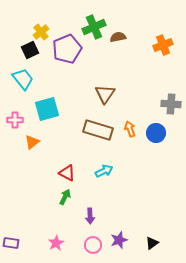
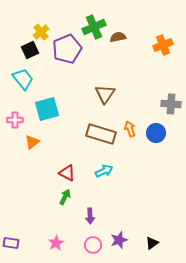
brown rectangle: moved 3 px right, 4 px down
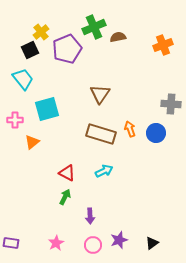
brown triangle: moved 5 px left
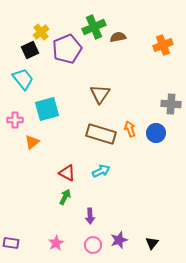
cyan arrow: moved 3 px left
black triangle: rotated 16 degrees counterclockwise
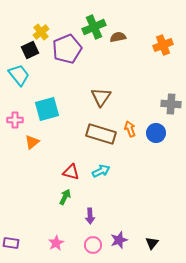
cyan trapezoid: moved 4 px left, 4 px up
brown triangle: moved 1 px right, 3 px down
red triangle: moved 4 px right, 1 px up; rotated 12 degrees counterclockwise
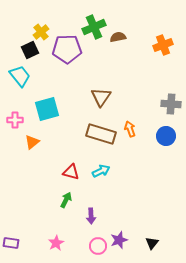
purple pentagon: rotated 20 degrees clockwise
cyan trapezoid: moved 1 px right, 1 px down
blue circle: moved 10 px right, 3 px down
green arrow: moved 1 px right, 3 px down
purple arrow: moved 1 px right
pink circle: moved 5 px right, 1 px down
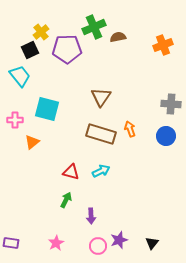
cyan square: rotated 30 degrees clockwise
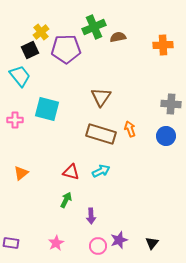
orange cross: rotated 18 degrees clockwise
purple pentagon: moved 1 px left
orange triangle: moved 11 px left, 31 px down
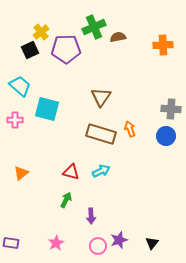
cyan trapezoid: moved 10 px down; rotated 10 degrees counterclockwise
gray cross: moved 5 px down
